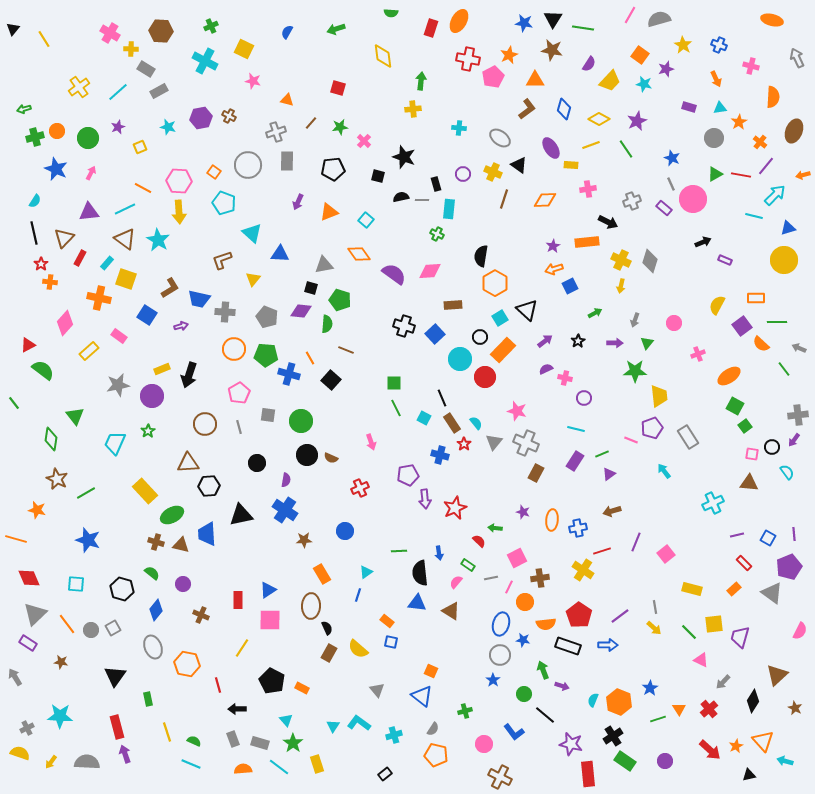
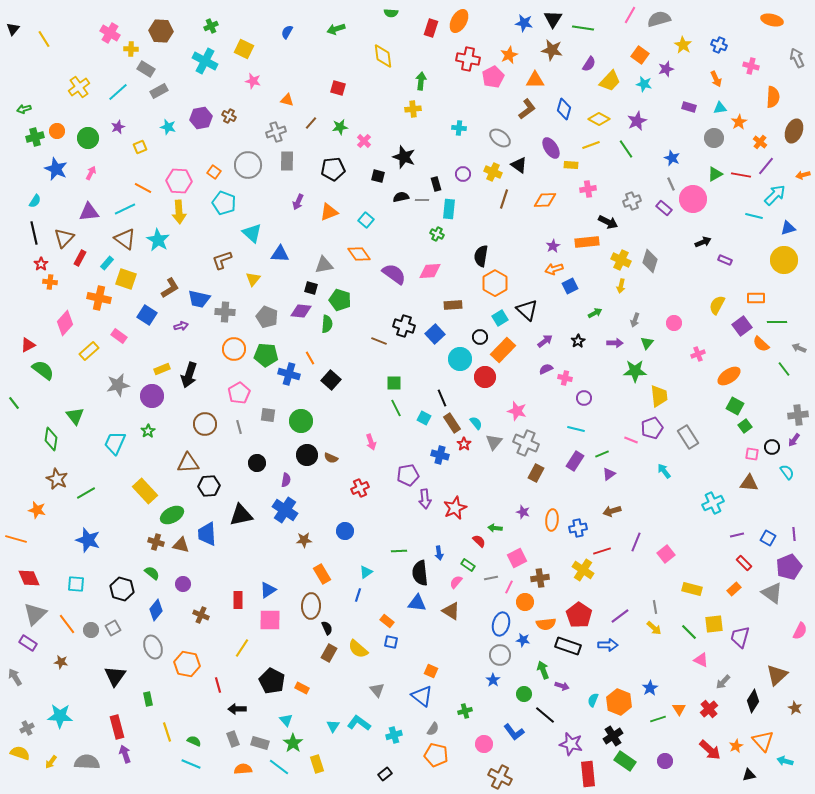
brown line at (346, 350): moved 33 px right, 9 px up
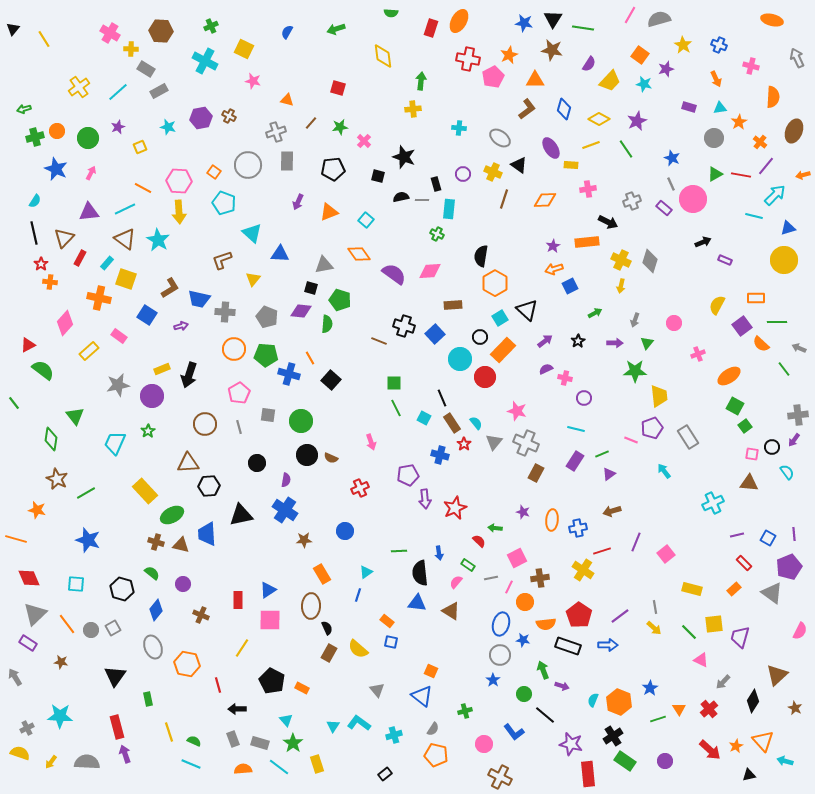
yellow line at (167, 732): moved 2 px right
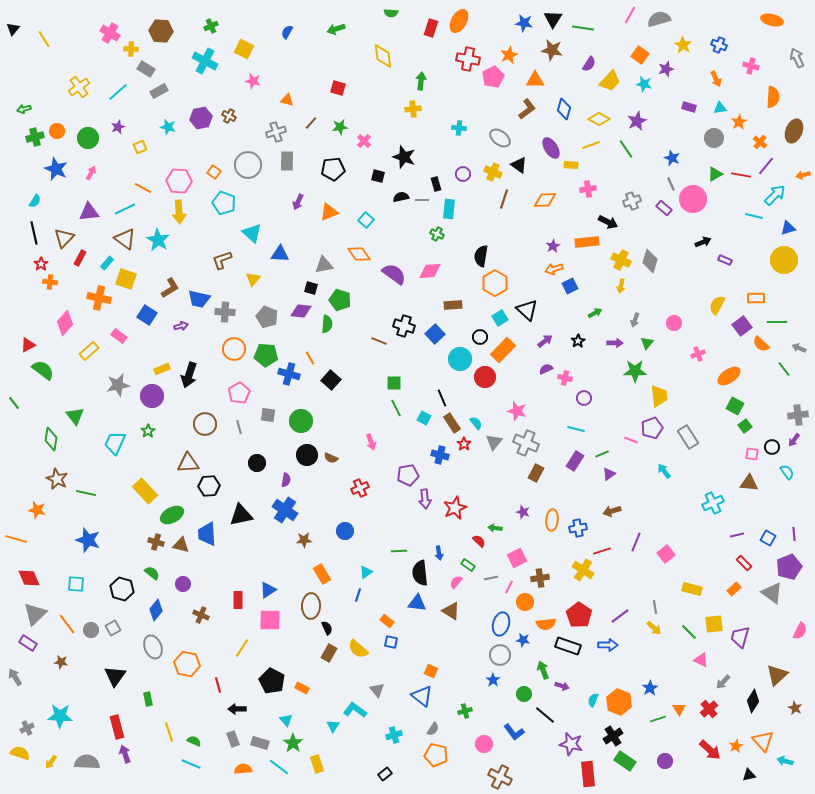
green line at (86, 493): rotated 42 degrees clockwise
cyan L-shape at (359, 723): moved 4 px left, 13 px up
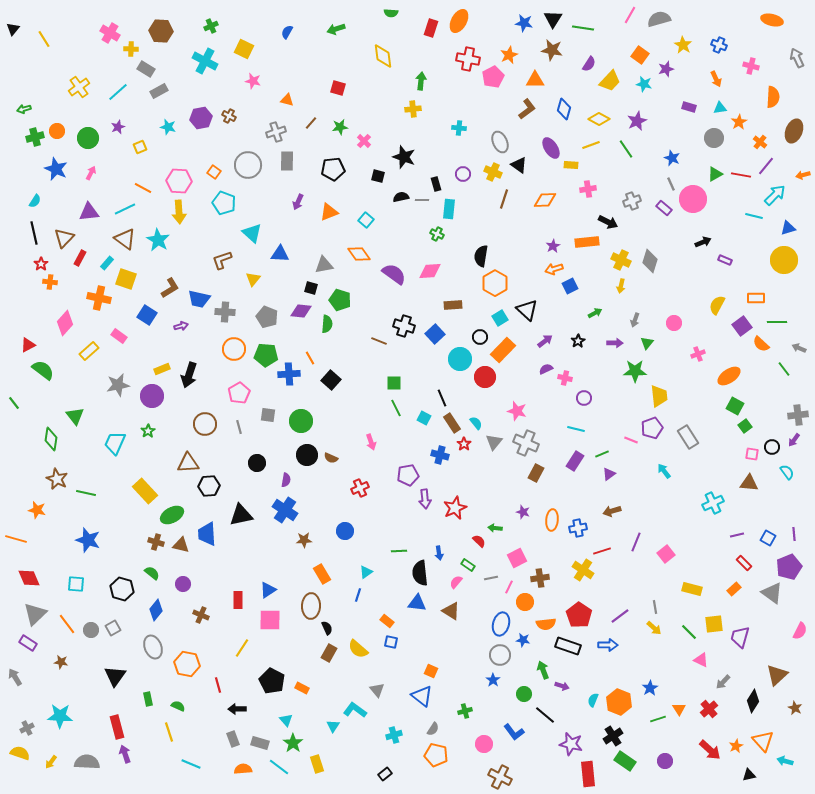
gray ellipse at (500, 138): moved 4 px down; rotated 30 degrees clockwise
blue cross at (289, 374): rotated 20 degrees counterclockwise
green semicircle at (194, 741): moved 16 px left, 35 px up
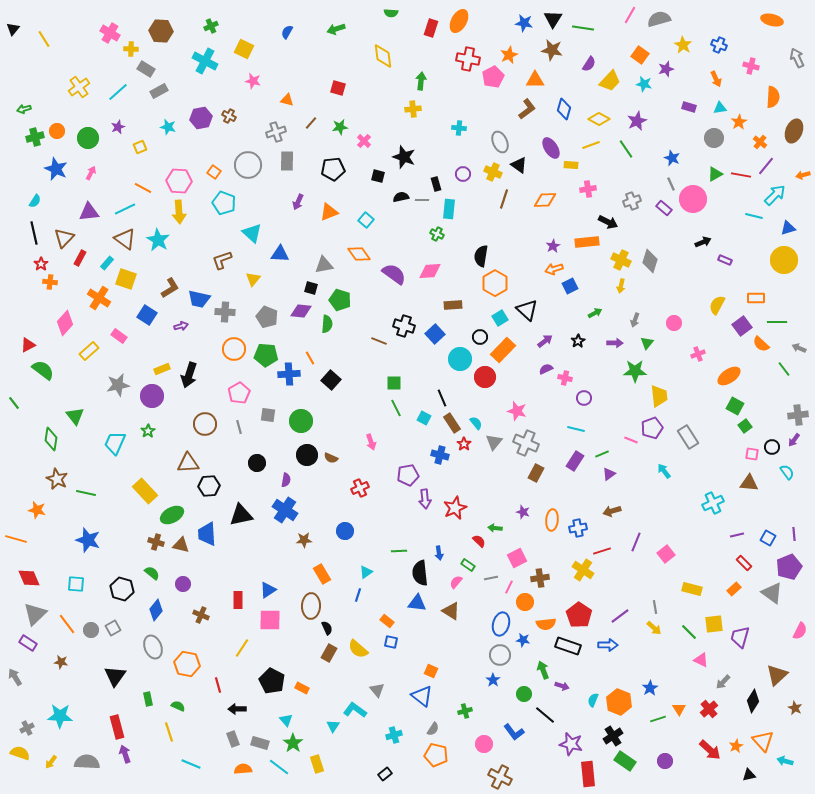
orange cross at (99, 298): rotated 20 degrees clockwise
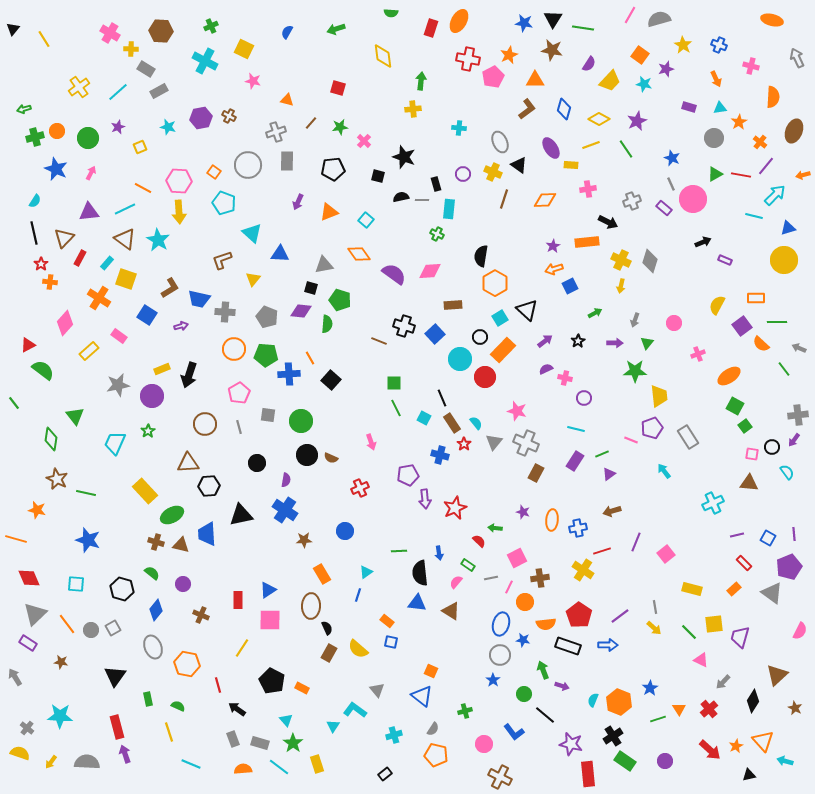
black arrow at (237, 709): rotated 36 degrees clockwise
gray cross at (27, 728): rotated 24 degrees counterclockwise
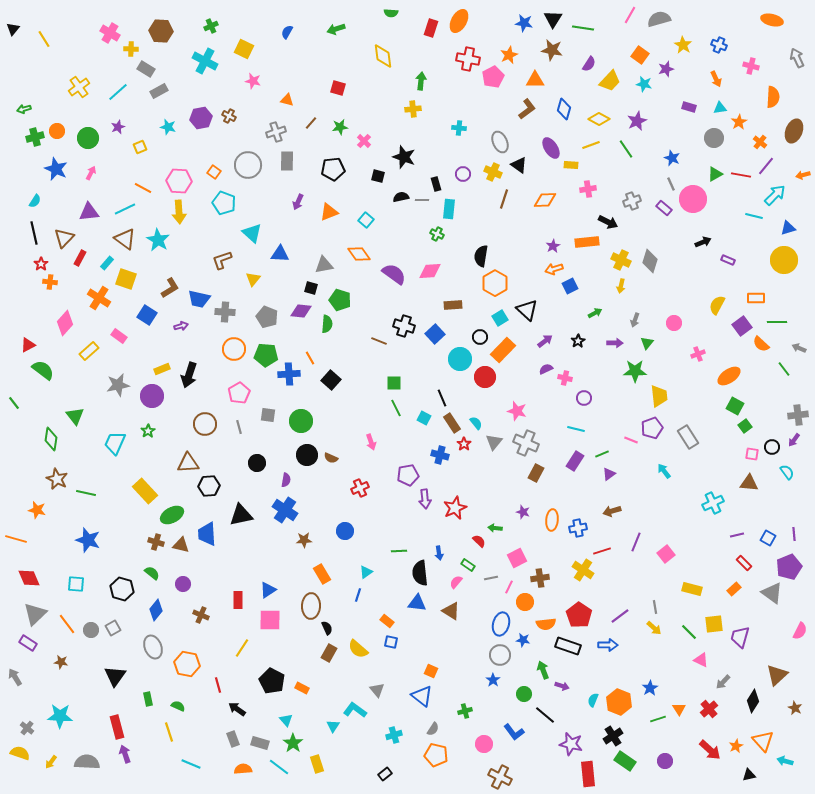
purple rectangle at (725, 260): moved 3 px right
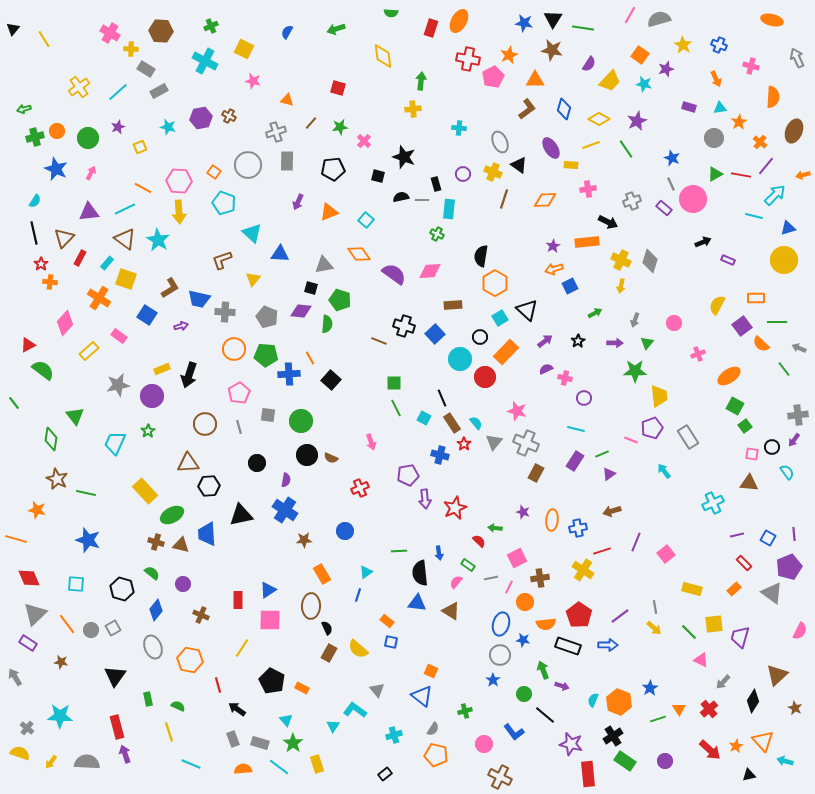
orange rectangle at (503, 350): moved 3 px right, 2 px down
orange hexagon at (187, 664): moved 3 px right, 4 px up
